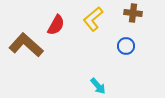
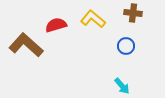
yellow L-shape: rotated 80 degrees clockwise
red semicircle: rotated 135 degrees counterclockwise
cyan arrow: moved 24 px right
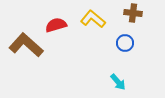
blue circle: moved 1 px left, 3 px up
cyan arrow: moved 4 px left, 4 px up
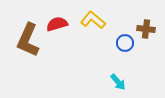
brown cross: moved 13 px right, 16 px down
yellow L-shape: moved 1 px down
red semicircle: moved 1 px right, 1 px up
brown L-shape: moved 2 px right, 5 px up; rotated 108 degrees counterclockwise
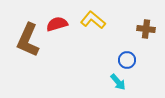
blue circle: moved 2 px right, 17 px down
